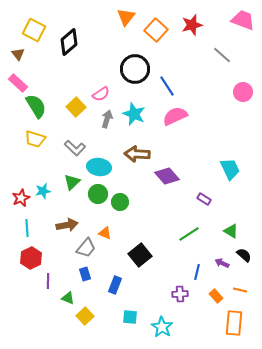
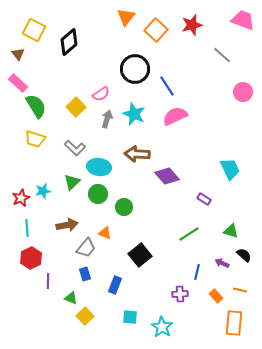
green circle at (120, 202): moved 4 px right, 5 px down
green triangle at (231, 231): rotated 14 degrees counterclockwise
green triangle at (68, 298): moved 3 px right
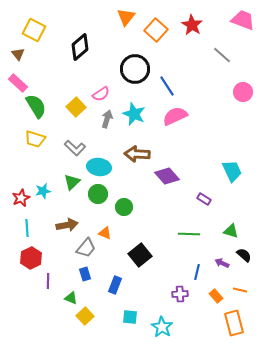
red star at (192, 25): rotated 25 degrees counterclockwise
black diamond at (69, 42): moved 11 px right, 5 px down
cyan trapezoid at (230, 169): moved 2 px right, 2 px down
green line at (189, 234): rotated 35 degrees clockwise
orange rectangle at (234, 323): rotated 20 degrees counterclockwise
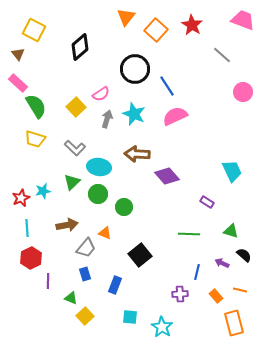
purple rectangle at (204, 199): moved 3 px right, 3 px down
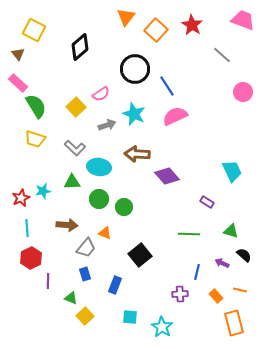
gray arrow at (107, 119): moved 6 px down; rotated 54 degrees clockwise
green triangle at (72, 182): rotated 42 degrees clockwise
green circle at (98, 194): moved 1 px right, 5 px down
brown arrow at (67, 225): rotated 15 degrees clockwise
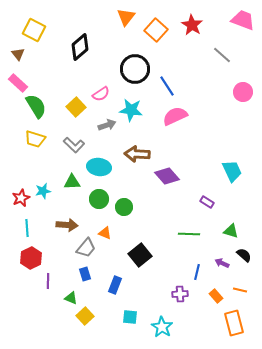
cyan star at (134, 114): moved 3 px left, 4 px up; rotated 15 degrees counterclockwise
gray L-shape at (75, 148): moved 1 px left, 3 px up
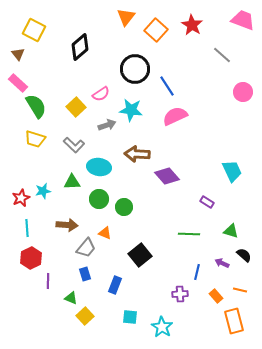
orange rectangle at (234, 323): moved 2 px up
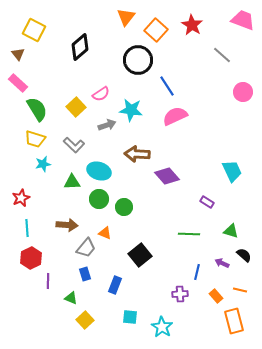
black circle at (135, 69): moved 3 px right, 9 px up
green semicircle at (36, 106): moved 1 px right, 3 px down
cyan ellipse at (99, 167): moved 4 px down; rotated 10 degrees clockwise
cyan star at (43, 191): moved 27 px up
yellow square at (85, 316): moved 4 px down
